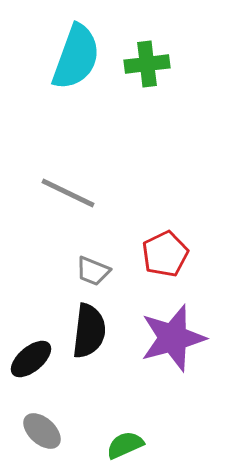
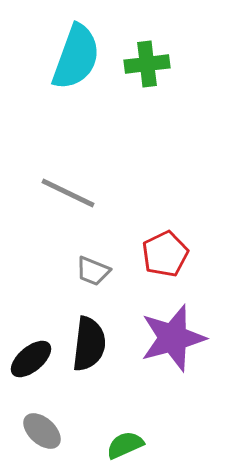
black semicircle: moved 13 px down
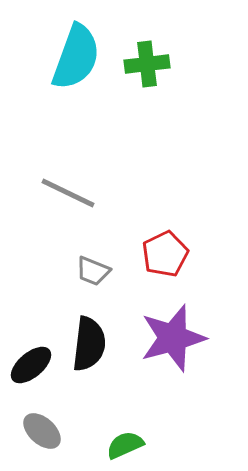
black ellipse: moved 6 px down
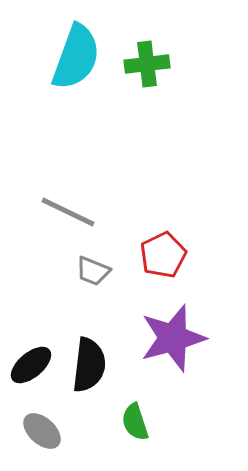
gray line: moved 19 px down
red pentagon: moved 2 px left, 1 px down
black semicircle: moved 21 px down
green semicircle: moved 10 px right, 23 px up; rotated 84 degrees counterclockwise
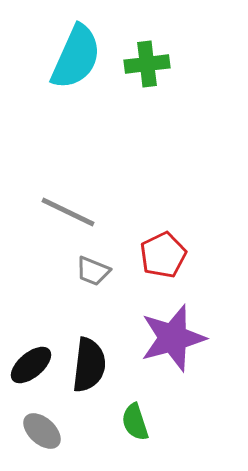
cyan semicircle: rotated 4 degrees clockwise
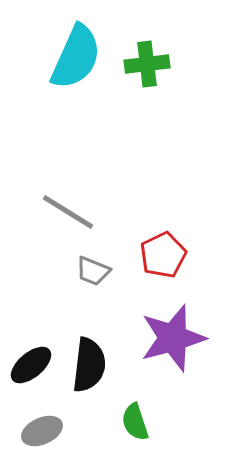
gray line: rotated 6 degrees clockwise
gray ellipse: rotated 66 degrees counterclockwise
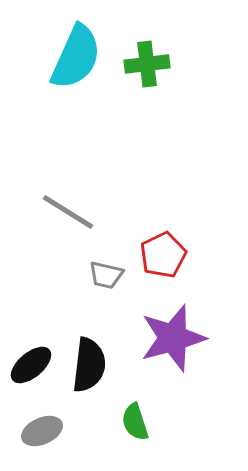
gray trapezoid: moved 13 px right, 4 px down; rotated 9 degrees counterclockwise
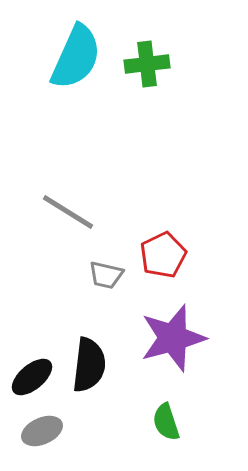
black ellipse: moved 1 px right, 12 px down
green semicircle: moved 31 px right
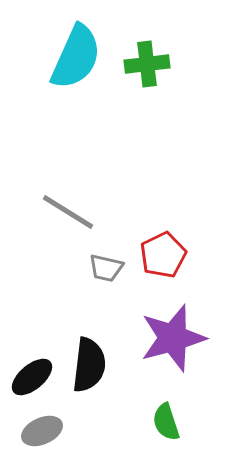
gray trapezoid: moved 7 px up
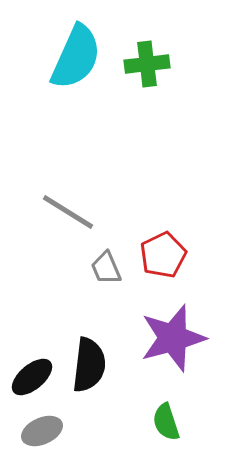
gray trapezoid: rotated 54 degrees clockwise
